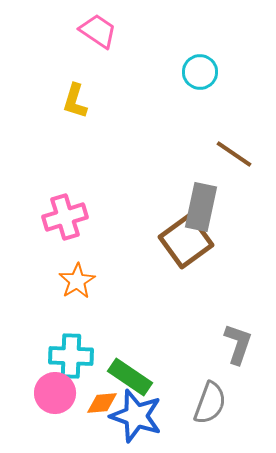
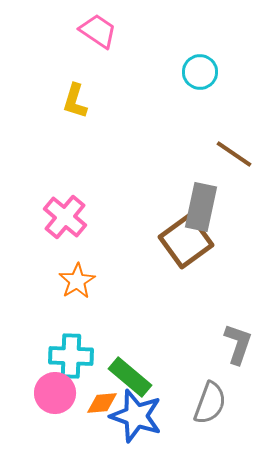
pink cross: rotated 33 degrees counterclockwise
green rectangle: rotated 6 degrees clockwise
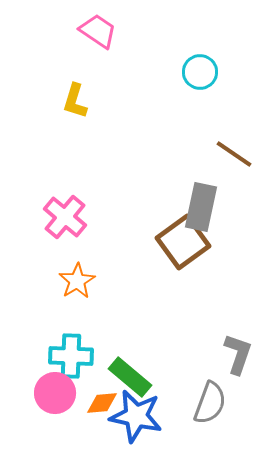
brown square: moved 3 px left, 1 px down
gray L-shape: moved 10 px down
blue star: rotated 6 degrees counterclockwise
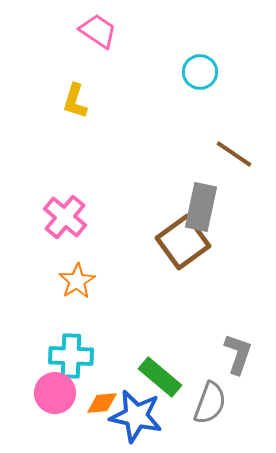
green rectangle: moved 30 px right
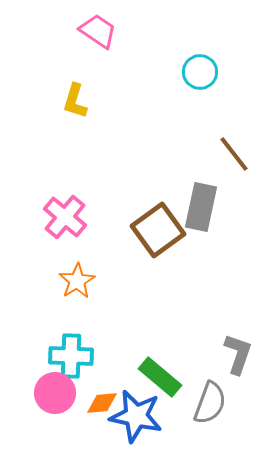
brown line: rotated 18 degrees clockwise
brown square: moved 25 px left, 12 px up
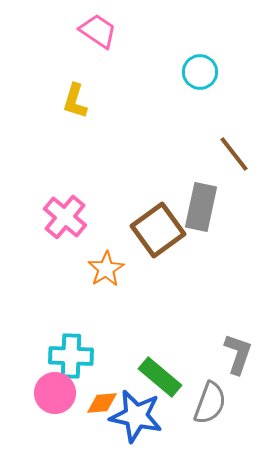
orange star: moved 29 px right, 12 px up
